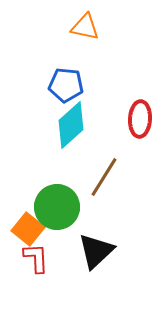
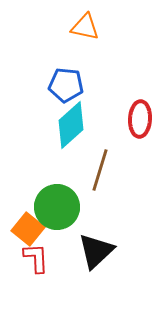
brown line: moved 4 px left, 7 px up; rotated 15 degrees counterclockwise
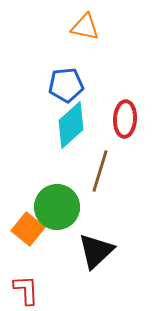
blue pentagon: rotated 12 degrees counterclockwise
red ellipse: moved 15 px left
brown line: moved 1 px down
red L-shape: moved 10 px left, 32 px down
